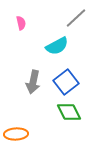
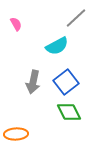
pink semicircle: moved 5 px left, 1 px down; rotated 16 degrees counterclockwise
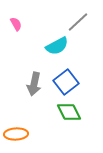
gray line: moved 2 px right, 4 px down
gray arrow: moved 1 px right, 2 px down
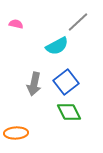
pink semicircle: rotated 48 degrees counterclockwise
orange ellipse: moved 1 px up
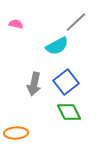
gray line: moved 2 px left
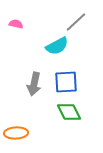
blue square: rotated 35 degrees clockwise
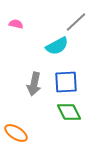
orange ellipse: rotated 35 degrees clockwise
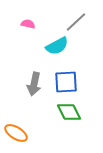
pink semicircle: moved 12 px right
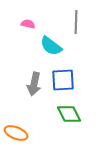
gray line: rotated 45 degrees counterclockwise
cyan semicircle: moved 6 px left; rotated 65 degrees clockwise
blue square: moved 3 px left, 2 px up
green diamond: moved 2 px down
orange ellipse: rotated 10 degrees counterclockwise
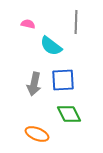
orange ellipse: moved 21 px right, 1 px down
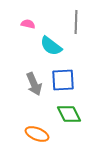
gray arrow: rotated 35 degrees counterclockwise
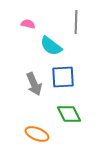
blue square: moved 3 px up
